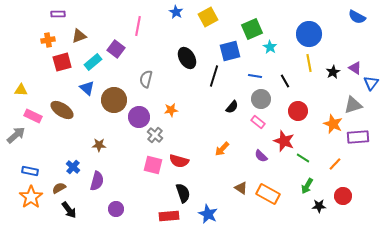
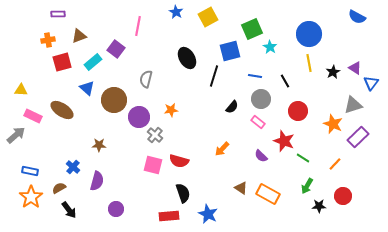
purple rectangle at (358, 137): rotated 40 degrees counterclockwise
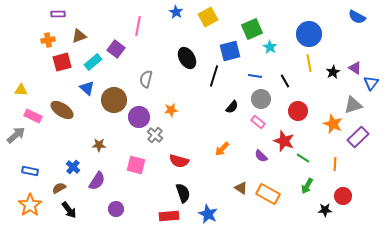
orange line at (335, 164): rotated 40 degrees counterclockwise
pink square at (153, 165): moved 17 px left
purple semicircle at (97, 181): rotated 18 degrees clockwise
orange star at (31, 197): moved 1 px left, 8 px down
black star at (319, 206): moved 6 px right, 4 px down
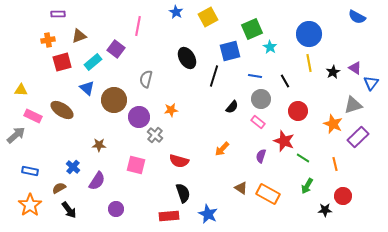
purple semicircle at (261, 156): rotated 64 degrees clockwise
orange line at (335, 164): rotated 16 degrees counterclockwise
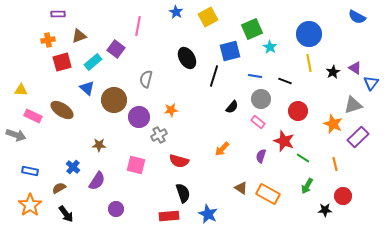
black line at (285, 81): rotated 40 degrees counterclockwise
gray arrow at (16, 135): rotated 60 degrees clockwise
gray cross at (155, 135): moved 4 px right; rotated 21 degrees clockwise
black arrow at (69, 210): moved 3 px left, 4 px down
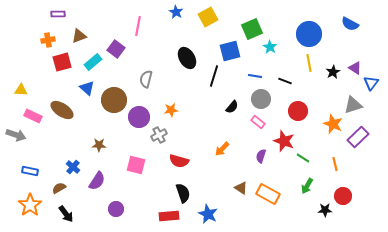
blue semicircle at (357, 17): moved 7 px left, 7 px down
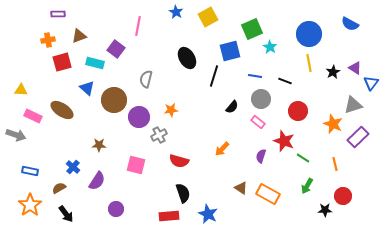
cyan rectangle at (93, 62): moved 2 px right, 1 px down; rotated 54 degrees clockwise
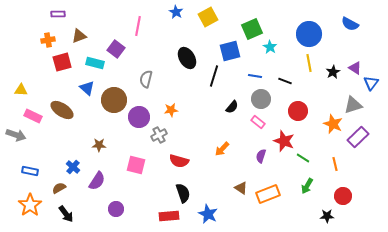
orange rectangle at (268, 194): rotated 50 degrees counterclockwise
black star at (325, 210): moved 2 px right, 6 px down
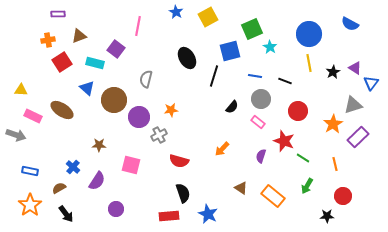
red square at (62, 62): rotated 18 degrees counterclockwise
orange star at (333, 124): rotated 18 degrees clockwise
pink square at (136, 165): moved 5 px left
orange rectangle at (268, 194): moved 5 px right, 2 px down; rotated 60 degrees clockwise
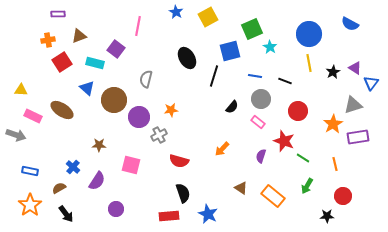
purple rectangle at (358, 137): rotated 35 degrees clockwise
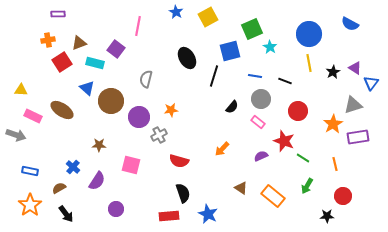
brown triangle at (79, 36): moved 7 px down
brown circle at (114, 100): moved 3 px left, 1 px down
purple semicircle at (261, 156): rotated 48 degrees clockwise
